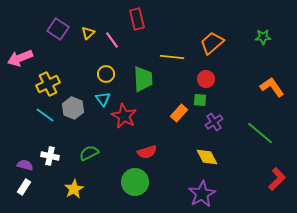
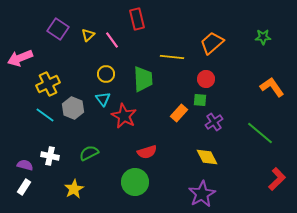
yellow triangle: moved 2 px down
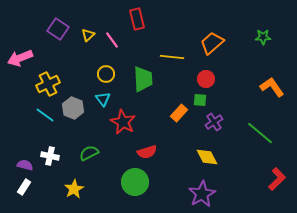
red star: moved 1 px left, 6 px down
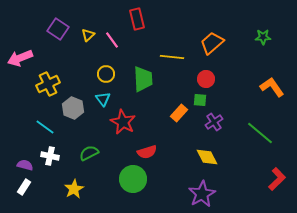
cyan line: moved 12 px down
green circle: moved 2 px left, 3 px up
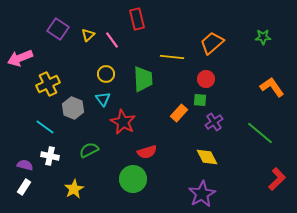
green semicircle: moved 3 px up
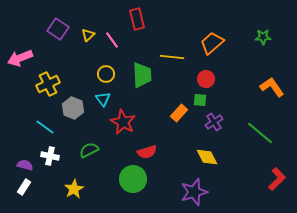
green trapezoid: moved 1 px left, 4 px up
purple star: moved 8 px left, 2 px up; rotated 12 degrees clockwise
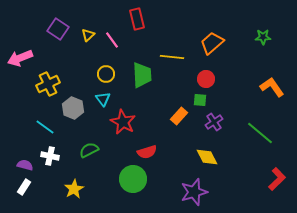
orange rectangle: moved 3 px down
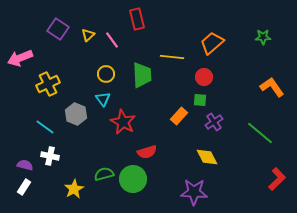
red circle: moved 2 px left, 2 px up
gray hexagon: moved 3 px right, 6 px down
green semicircle: moved 15 px right, 24 px down; rotated 12 degrees clockwise
purple star: rotated 20 degrees clockwise
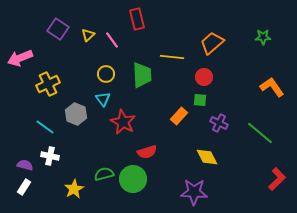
purple cross: moved 5 px right, 1 px down; rotated 30 degrees counterclockwise
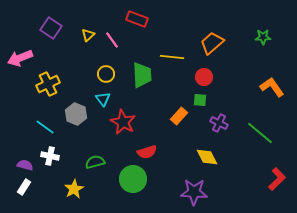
red rectangle: rotated 55 degrees counterclockwise
purple square: moved 7 px left, 1 px up
green semicircle: moved 9 px left, 12 px up
